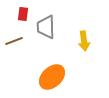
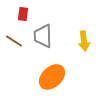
gray trapezoid: moved 3 px left, 9 px down
brown line: rotated 54 degrees clockwise
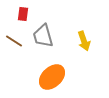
gray trapezoid: rotated 15 degrees counterclockwise
yellow arrow: rotated 12 degrees counterclockwise
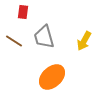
red rectangle: moved 2 px up
gray trapezoid: moved 1 px right, 1 px down
yellow arrow: rotated 48 degrees clockwise
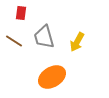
red rectangle: moved 2 px left, 1 px down
yellow arrow: moved 7 px left, 1 px down
orange ellipse: rotated 12 degrees clockwise
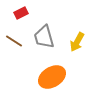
red rectangle: rotated 56 degrees clockwise
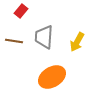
red rectangle: moved 2 px up; rotated 24 degrees counterclockwise
gray trapezoid: rotated 20 degrees clockwise
brown line: rotated 24 degrees counterclockwise
